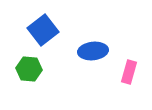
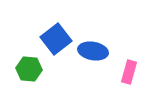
blue square: moved 13 px right, 9 px down
blue ellipse: rotated 16 degrees clockwise
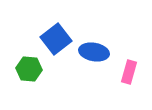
blue ellipse: moved 1 px right, 1 px down
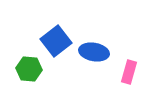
blue square: moved 2 px down
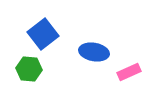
blue square: moved 13 px left, 7 px up
pink rectangle: rotated 50 degrees clockwise
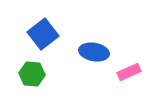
green hexagon: moved 3 px right, 5 px down
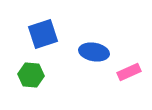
blue square: rotated 20 degrees clockwise
green hexagon: moved 1 px left, 1 px down
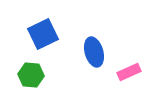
blue square: rotated 8 degrees counterclockwise
blue ellipse: rotated 64 degrees clockwise
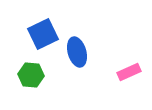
blue ellipse: moved 17 px left
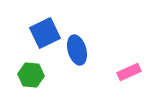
blue square: moved 2 px right, 1 px up
blue ellipse: moved 2 px up
